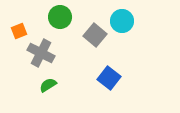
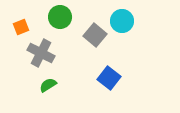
orange square: moved 2 px right, 4 px up
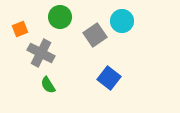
orange square: moved 1 px left, 2 px down
gray square: rotated 15 degrees clockwise
green semicircle: rotated 90 degrees counterclockwise
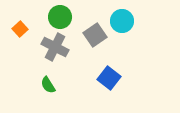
orange square: rotated 21 degrees counterclockwise
gray cross: moved 14 px right, 6 px up
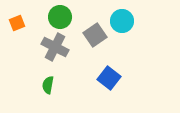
orange square: moved 3 px left, 6 px up; rotated 21 degrees clockwise
green semicircle: rotated 42 degrees clockwise
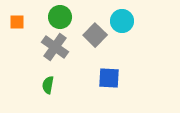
orange square: moved 1 px up; rotated 21 degrees clockwise
gray square: rotated 10 degrees counterclockwise
gray cross: rotated 8 degrees clockwise
blue square: rotated 35 degrees counterclockwise
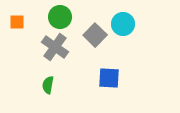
cyan circle: moved 1 px right, 3 px down
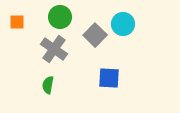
gray cross: moved 1 px left, 2 px down
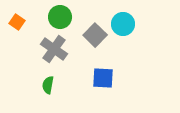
orange square: rotated 35 degrees clockwise
blue square: moved 6 px left
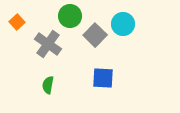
green circle: moved 10 px right, 1 px up
orange square: rotated 14 degrees clockwise
gray cross: moved 6 px left, 5 px up
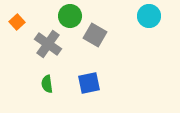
cyan circle: moved 26 px right, 8 px up
gray square: rotated 15 degrees counterclockwise
blue square: moved 14 px left, 5 px down; rotated 15 degrees counterclockwise
green semicircle: moved 1 px left, 1 px up; rotated 18 degrees counterclockwise
